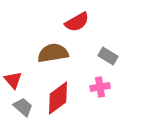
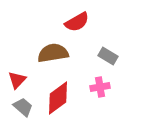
red triangle: moved 4 px right; rotated 24 degrees clockwise
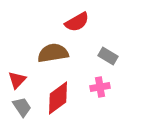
gray trapezoid: moved 1 px left; rotated 15 degrees clockwise
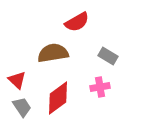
red triangle: rotated 30 degrees counterclockwise
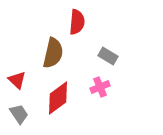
red semicircle: rotated 55 degrees counterclockwise
brown semicircle: rotated 112 degrees clockwise
pink cross: rotated 12 degrees counterclockwise
gray trapezoid: moved 3 px left, 7 px down
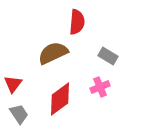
brown semicircle: rotated 128 degrees counterclockwise
red triangle: moved 4 px left, 4 px down; rotated 24 degrees clockwise
red diamond: moved 2 px right, 1 px down
